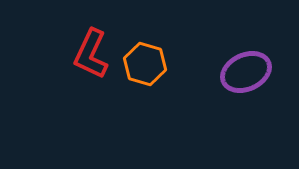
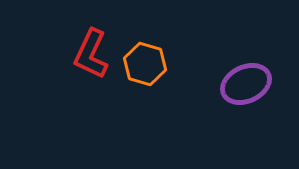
purple ellipse: moved 12 px down
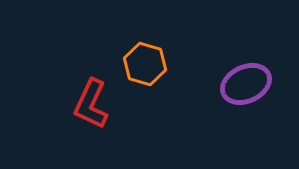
red L-shape: moved 50 px down
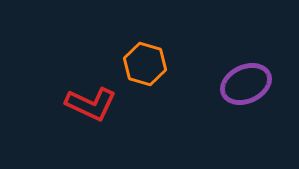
red L-shape: rotated 90 degrees counterclockwise
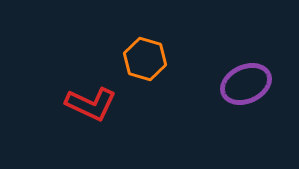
orange hexagon: moved 5 px up
